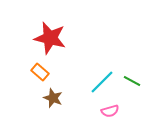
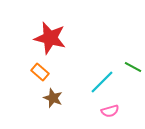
green line: moved 1 px right, 14 px up
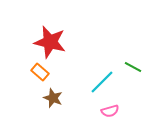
red star: moved 4 px down
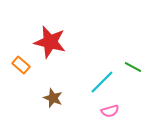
orange rectangle: moved 19 px left, 7 px up
